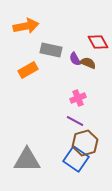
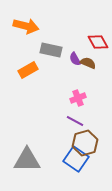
orange arrow: rotated 25 degrees clockwise
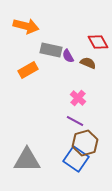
purple semicircle: moved 7 px left, 3 px up
pink cross: rotated 28 degrees counterclockwise
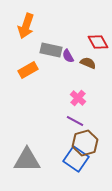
orange arrow: rotated 95 degrees clockwise
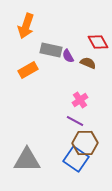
pink cross: moved 2 px right, 2 px down; rotated 14 degrees clockwise
brown hexagon: rotated 15 degrees clockwise
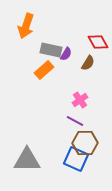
purple semicircle: moved 2 px left, 2 px up; rotated 120 degrees counterclockwise
brown semicircle: rotated 98 degrees clockwise
orange rectangle: moved 16 px right; rotated 12 degrees counterclockwise
blue square: rotated 10 degrees counterclockwise
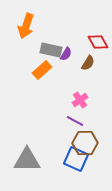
orange rectangle: moved 2 px left
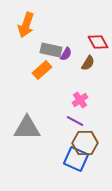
orange arrow: moved 1 px up
gray triangle: moved 32 px up
